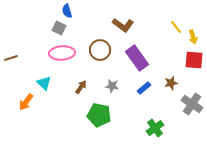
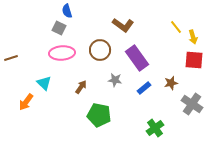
gray star: moved 3 px right, 6 px up
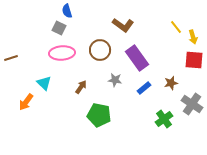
green cross: moved 9 px right, 9 px up
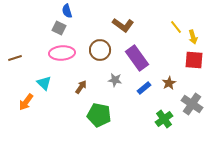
brown line: moved 4 px right
brown star: moved 2 px left; rotated 16 degrees counterclockwise
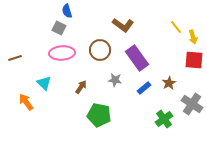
orange arrow: rotated 108 degrees clockwise
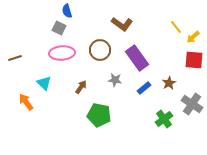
brown L-shape: moved 1 px left, 1 px up
yellow arrow: rotated 64 degrees clockwise
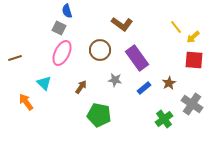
pink ellipse: rotated 60 degrees counterclockwise
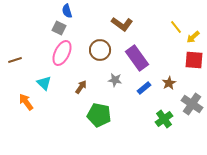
brown line: moved 2 px down
